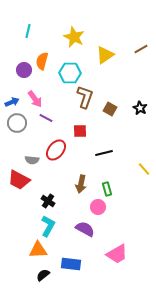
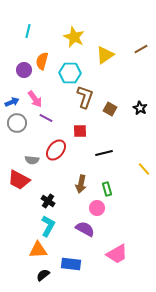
pink circle: moved 1 px left, 1 px down
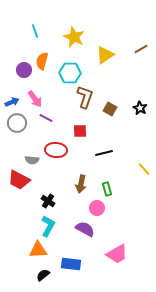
cyan line: moved 7 px right; rotated 32 degrees counterclockwise
red ellipse: rotated 55 degrees clockwise
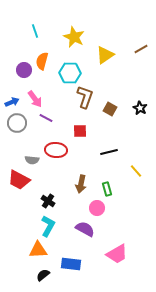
black line: moved 5 px right, 1 px up
yellow line: moved 8 px left, 2 px down
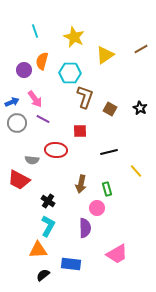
purple line: moved 3 px left, 1 px down
purple semicircle: moved 1 px up; rotated 60 degrees clockwise
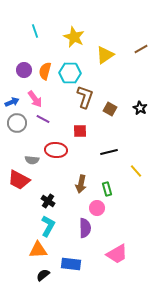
orange semicircle: moved 3 px right, 10 px down
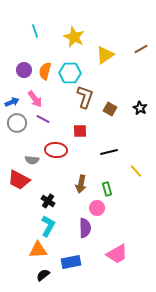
blue rectangle: moved 2 px up; rotated 18 degrees counterclockwise
